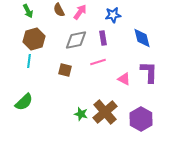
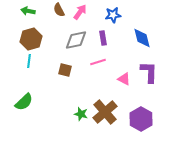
green arrow: rotated 128 degrees clockwise
brown hexagon: moved 3 px left
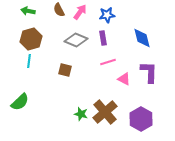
blue star: moved 6 px left
gray diamond: rotated 35 degrees clockwise
pink line: moved 10 px right
green semicircle: moved 4 px left
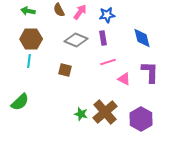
brown hexagon: rotated 15 degrees clockwise
purple L-shape: moved 1 px right
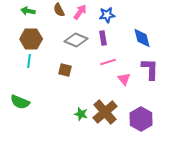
purple L-shape: moved 3 px up
pink triangle: rotated 24 degrees clockwise
green semicircle: rotated 66 degrees clockwise
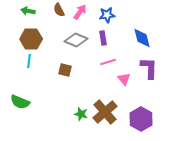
purple L-shape: moved 1 px left, 1 px up
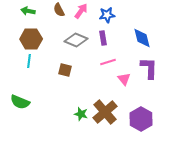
pink arrow: moved 1 px right, 1 px up
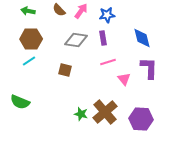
brown semicircle: rotated 16 degrees counterclockwise
gray diamond: rotated 15 degrees counterclockwise
cyan line: rotated 48 degrees clockwise
purple hexagon: rotated 25 degrees counterclockwise
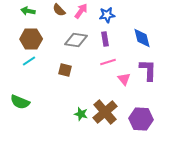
purple rectangle: moved 2 px right, 1 px down
purple L-shape: moved 1 px left, 2 px down
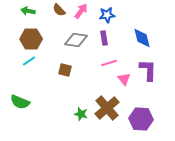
purple rectangle: moved 1 px left, 1 px up
pink line: moved 1 px right, 1 px down
brown cross: moved 2 px right, 4 px up
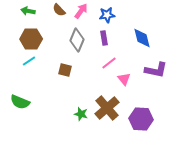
gray diamond: moved 1 px right; rotated 75 degrees counterclockwise
pink line: rotated 21 degrees counterclockwise
purple L-shape: moved 8 px right; rotated 100 degrees clockwise
